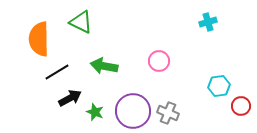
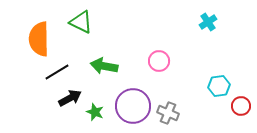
cyan cross: rotated 18 degrees counterclockwise
purple circle: moved 5 px up
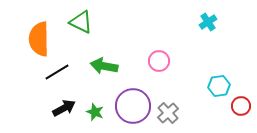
black arrow: moved 6 px left, 10 px down
gray cross: rotated 25 degrees clockwise
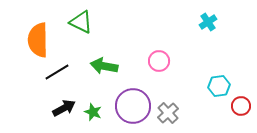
orange semicircle: moved 1 px left, 1 px down
green star: moved 2 px left
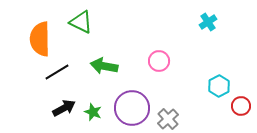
orange semicircle: moved 2 px right, 1 px up
cyan hexagon: rotated 20 degrees counterclockwise
purple circle: moved 1 px left, 2 px down
gray cross: moved 6 px down
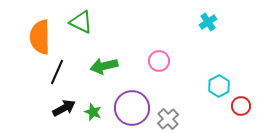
orange semicircle: moved 2 px up
green arrow: rotated 24 degrees counterclockwise
black line: rotated 35 degrees counterclockwise
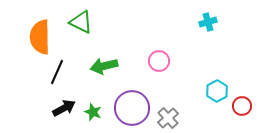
cyan cross: rotated 18 degrees clockwise
cyan hexagon: moved 2 px left, 5 px down
red circle: moved 1 px right
gray cross: moved 1 px up
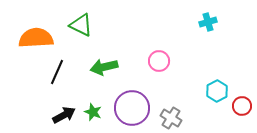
green triangle: moved 3 px down
orange semicircle: moved 4 px left, 1 px down; rotated 88 degrees clockwise
green arrow: moved 1 px down
black arrow: moved 7 px down
gray cross: moved 3 px right; rotated 15 degrees counterclockwise
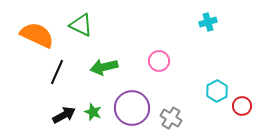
orange semicircle: moved 1 px right, 3 px up; rotated 28 degrees clockwise
